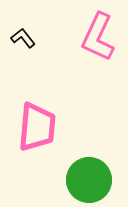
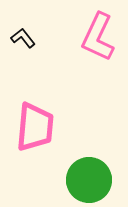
pink trapezoid: moved 2 px left
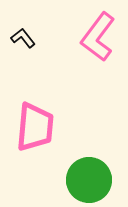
pink L-shape: rotated 12 degrees clockwise
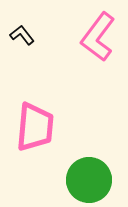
black L-shape: moved 1 px left, 3 px up
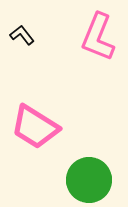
pink L-shape: rotated 15 degrees counterclockwise
pink trapezoid: rotated 117 degrees clockwise
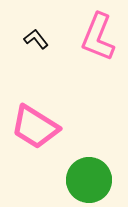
black L-shape: moved 14 px right, 4 px down
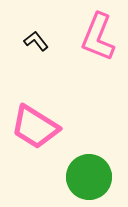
black L-shape: moved 2 px down
green circle: moved 3 px up
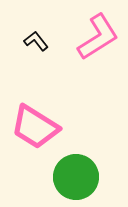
pink L-shape: rotated 144 degrees counterclockwise
green circle: moved 13 px left
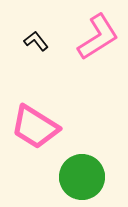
green circle: moved 6 px right
